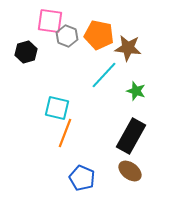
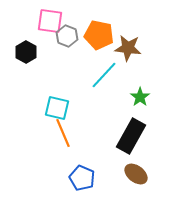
black hexagon: rotated 15 degrees counterclockwise
green star: moved 4 px right, 6 px down; rotated 18 degrees clockwise
orange line: moved 2 px left; rotated 44 degrees counterclockwise
brown ellipse: moved 6 px right, 3 px down
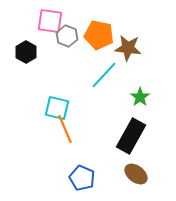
orange line: moved 2 px right, 4 px up
